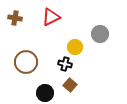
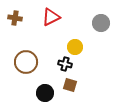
gray circle: moved 1 px right, 11 px up
brown square: rotated 24 degrees counterclockwise
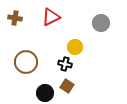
brown square: moved 3 px left, 1 px down; rotated 16 degrees clockwise
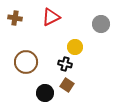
gray circle: moved 1 px down
brown square: moved 1 px up
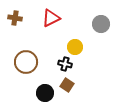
red triangle: moved 1 px down
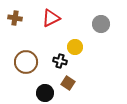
black cross: moved 5 px left, 3 px up
brown square: moved 1 px right, 2 px up
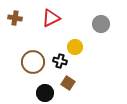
brown circle: moved 7 px right
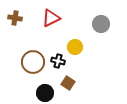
black cross: moved 2 px left
